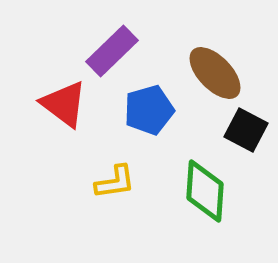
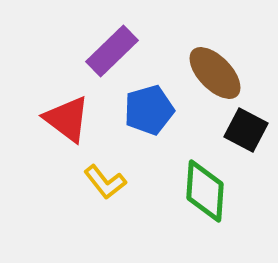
red triangle: moved 3 px right, 15 px down
yellow L-shape: moved 10 px left; rotated 60 degrees clockwise
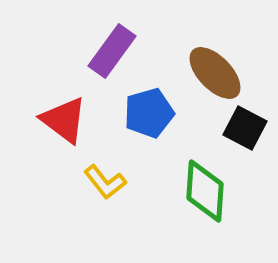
purple rectangle: rotated 10 degrees counterclockwise
blue pentagon: moved 3 px down
red triangle: moved 3 px left, 1 px down
black square: moved 1 px left, 2 px up
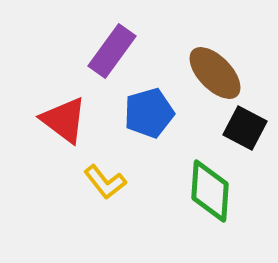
green diamond: moved 5 px right
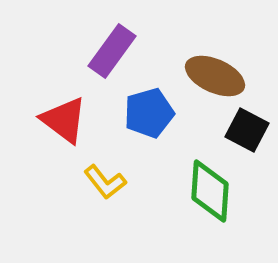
brown ellipse: moved 3 px down; rotated 22 degrees counterclockwise
black square: moved 2 px right, 2 px down
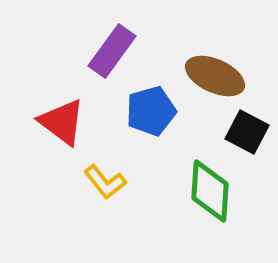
blue pentagon: moved 2 px right, 2 px up
red triangle: moved 2 px left, 2 px down
black square: moved 2 px down
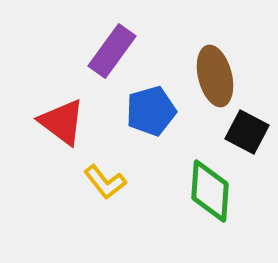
brown ellipse: rotated 52 degrees clockwise
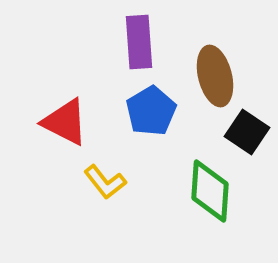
purple rectangle: moved 27 px right, 9 px up; rotated 40 degrees counterclockwise
blue pentagon: rotated 15 degrees counterclockwise
red triangle: moved 3 px right; rotated 10 degrees counterclockwise
black square: rotated 6 degrees clockwise
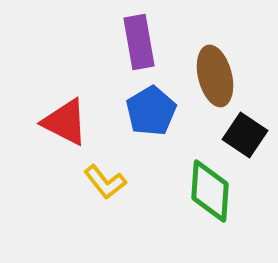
purple rectangle: rotated 6 degrees counterclockwise
black square: moved 2 px left, 3 px down
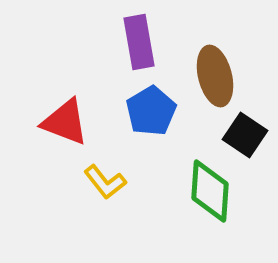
red triangle: rotated 6 degrees counterclockwise
